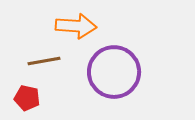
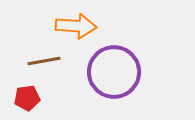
red pentagon: rotated 20 degrees counterclockwise
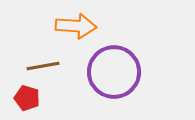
brown line: moved 1 px left, 5 px down
red pentagon: rotated 25 degrees clockwise
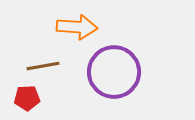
orange arrow: moved 1 px right, 1 px down
red pentagon: rotated 20 degrees counterclockwise
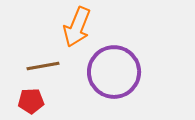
orange arrow: rotated 108 degrees clockwise
red pentagon: moved 4 px right, 3 px down
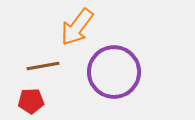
orange arrow: rotated 15 degrees clockwise
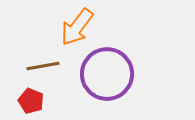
purple circle: moved 7 px left, 2 px down
red pentagon: rotated 25 degrees clockwise
